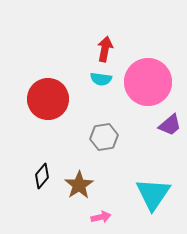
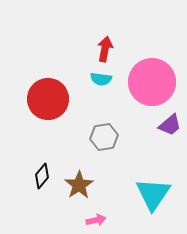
pink circle: moved 4 px right
pink arrow: moved 5 px left, 3 px down
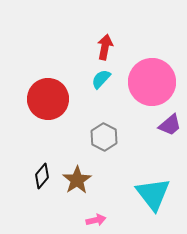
red arrow: moved 2 px up
cyan semicircle: rotated 125 degrees clockwise
gray hexagon: rotated 24 degrees counterclockwise
brown star: moved 2 px left, 5 px up
cyan triangle: rotated 12 degrees counterclockwise
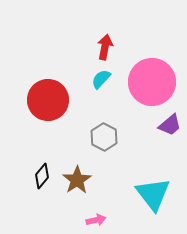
red circle: moved 1 px down
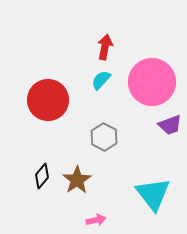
cyan semicircle: moved 1 px down
purple trapezoid: rotated 20 degrees clockwise
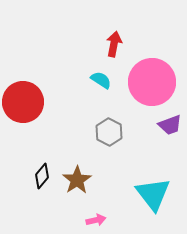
red arrow: moved 9 px right, 3 px up
cyan semicircle: rotated 80 degrees clockwise
red circle: moved 25 px left, 2 px down
gray hexagon: moved 5 px right, 5 px up
